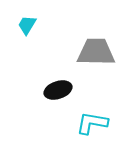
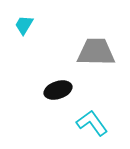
cyan trapezoid: moved 3 px left
cyan L-shape: rotated 44 degrees clockwise
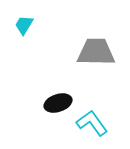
black ellipse: moved 13 px down
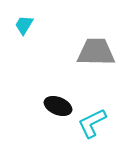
black ellipse: moved 3 px down; rotated 40 degrees clockwise
cyan L-shape: rotated 80 degrees counterclockwise
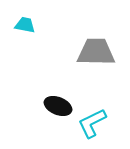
cyan trapezoid: moved 1 px right; rotated 70 degrees clockwise
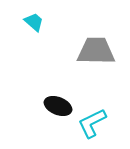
cyan trapezoid: moved 9 px right, 3 px up; rotated 30 degrees clockwise
gray trapezoid: moved 1 px up
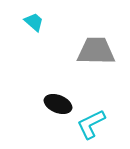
black ellipse: moved 2 px up
cyan L-shape: moved 1 px left, 1 px down
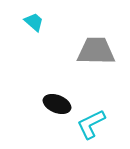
black ellipse: moved 1 px left
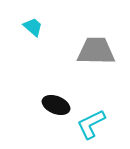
cyan trapezoid: moved 1 px left, 5 px down
black ellipse: moved 1 px left, 1 px down
